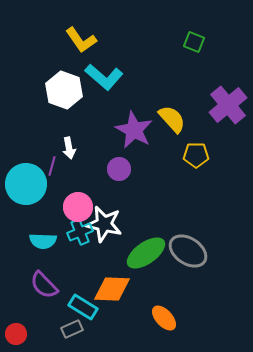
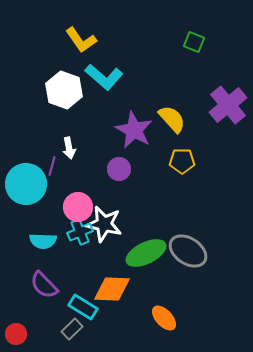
yellow pentagon: moved 14 px left, 6 px down
green ellipse: rotated 9 degrees clockwise
gray rectangle: rotated 20 degrees counterclockwise
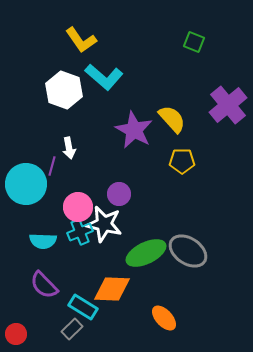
purple circle: moved 25 px down
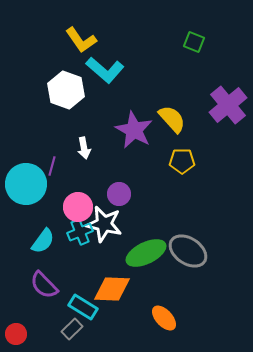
cyan L-shape: moved 1 px right, 7 px up
white hexagon: moved 2 px right
white arrow: moved 15 px right
cyan semicircle: rotated 56 degrees counterclockwise
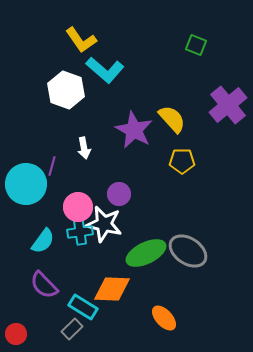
green square: moved 2 px right, 3 px down
cyan cross: rotated 15 degrees clockwise
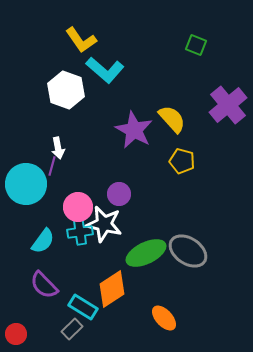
white arrow: moved 26 px left
yellow pentagon: rotated 15 degrees clockwise
orange diamond: rotated 36 degrees counterclockwise
